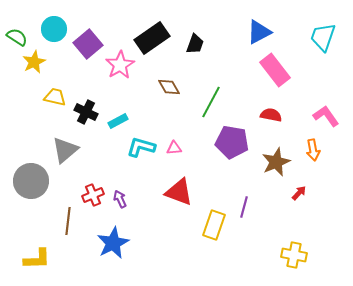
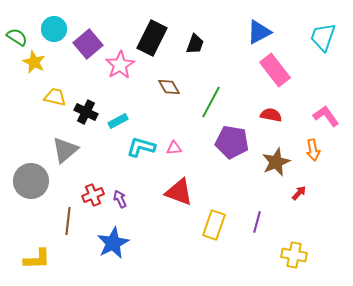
black rectangle: rotated 28 degrees counterclockwise
yellow star: rotated 20 degrees counterclockwise
purple line: moved 13 px right, 15 px down
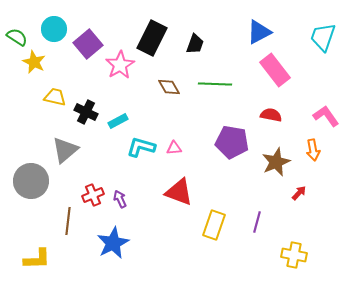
green line: moved 4 px right, 18 px up; rotated 64 degrees clockwise
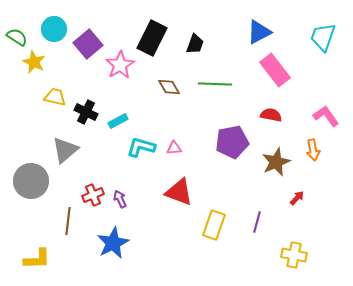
purple pentagon: rotated 20 degrees counterclockwise
red arrow: moved 2 px left, 5 px down
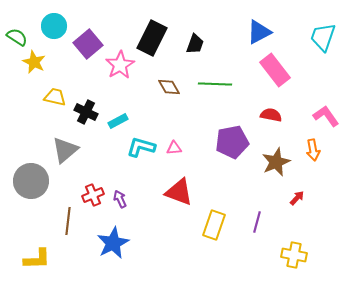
cyan circle: moved 3 px up
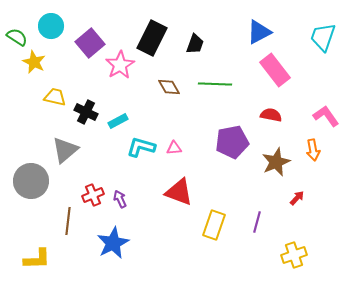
cyan circle: moved 3 px left
purple square: moved 2 px right, 1 px up
yellow cross: rotated 30 degrees counterclockwise
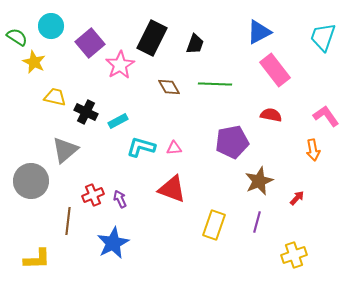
brown star: moved 17 px left, 19 px down
red triangle: moved 7 px left, 3 px up
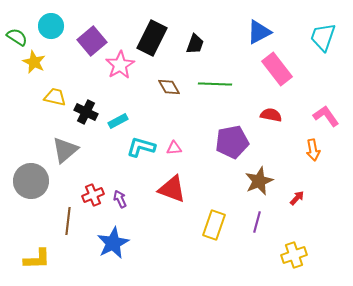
purple square: moved 2 px right, 2 px up
pink rectangle: moved 2 px right, 1 px up
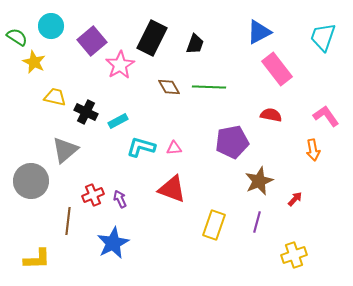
green line: moved 6 px left, 3 px down
red arrow: moved 2 px left, 1 px down
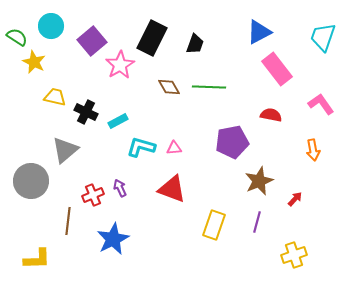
pink L-shape: moved 5 px left, 12 px up
purple arrow: moved 11 px up
blue star: moved 4 px up
